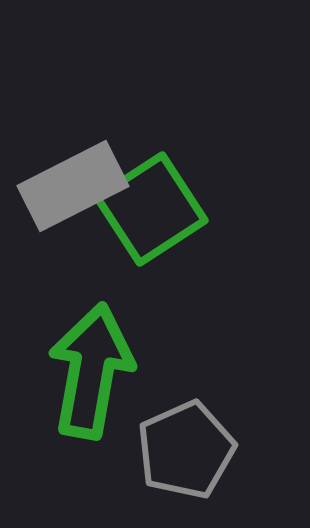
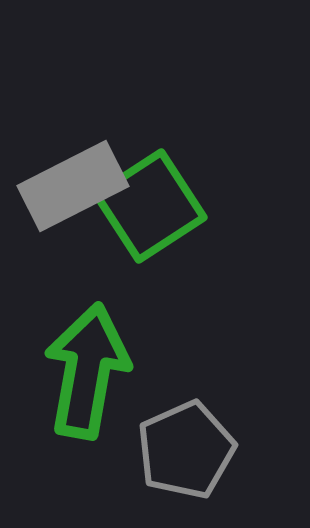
green square: moved 1 px left, 3 px up
green arrow: moved 4 px left
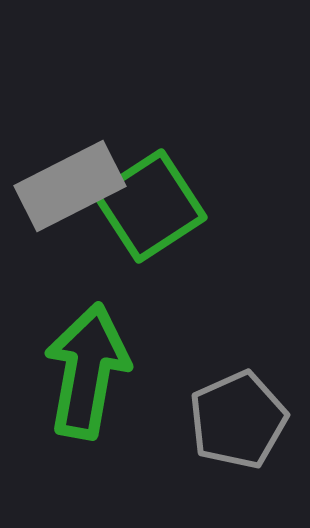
gray rectangle: moved 3 px left
gray pentagon: moved 52 px right, 30 px up
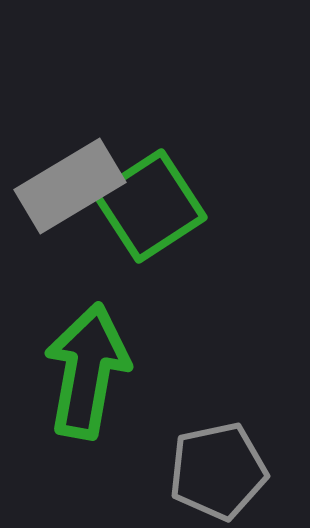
gray rectangle: rotated 4 degrees counterclockwise
gray pentagon: moved 20 px left, 51 px down; rotated 12 degrees clockwise
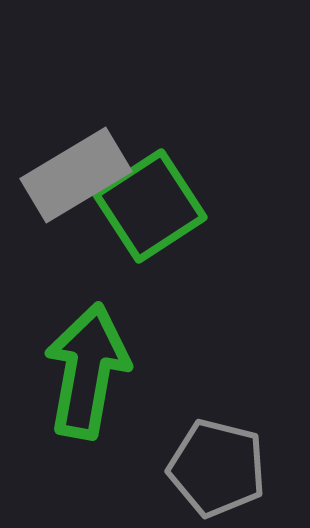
gray rectangle: moved 6 px right, 11 px up
gray pentagon: moved 1 px left, 3 px up; rotated 26 degrees clockwise
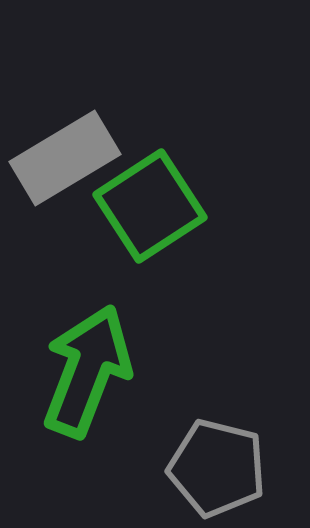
gray rectangle: moved 11 px left, 17 px up
green arrow: rotated 11 degrees clockwise
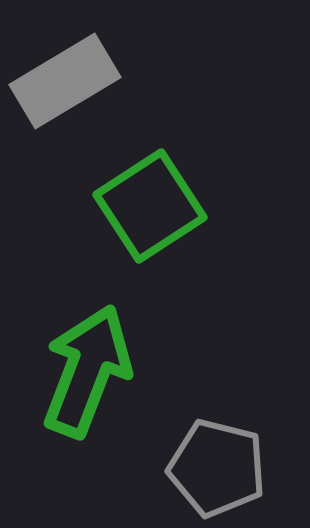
gray rectangle: moved 77 px up
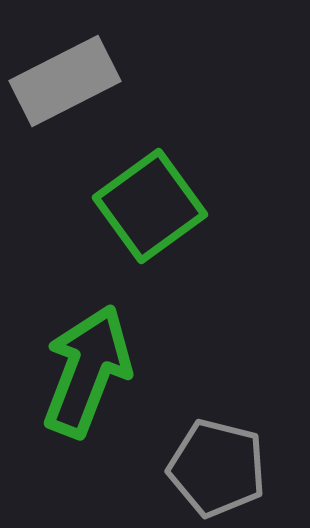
gray rectangle: rotated 4 degrees clockwise
green square: rotated 3 degrees counterclockwise
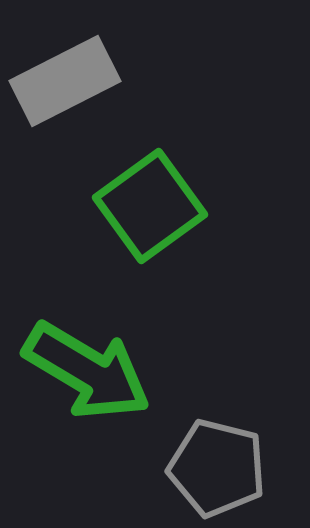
green arrow: rotated 100 degrees clockwise
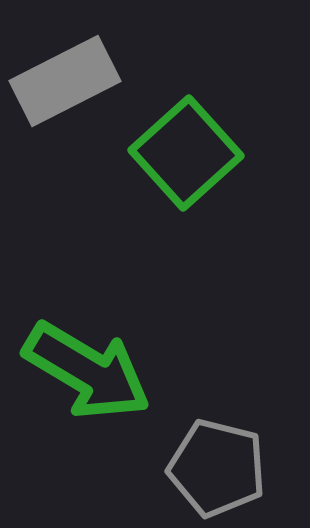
green square: moved 36 px right, 53 px up; rotated 6 degrees counterclockwise
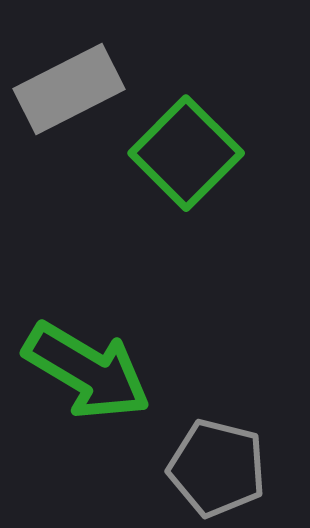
gray rectangle: moved 4 px right, 8 px down
green square: rotated 3 degrees counterclockwise
